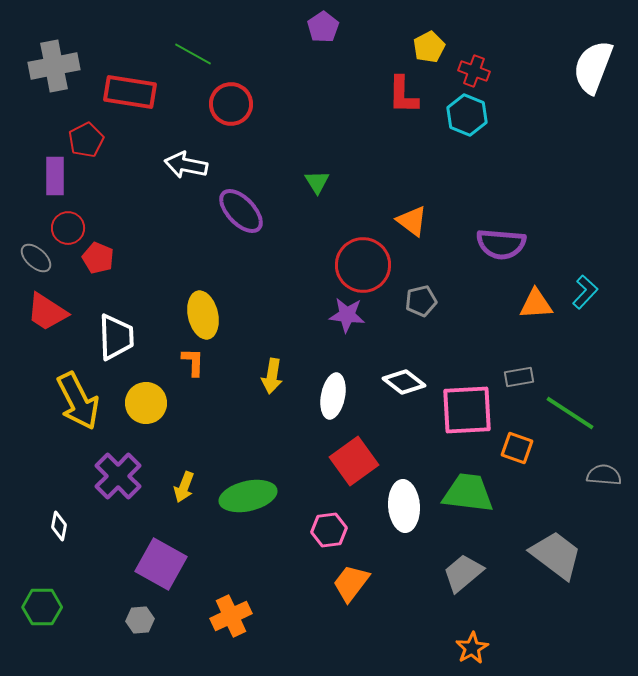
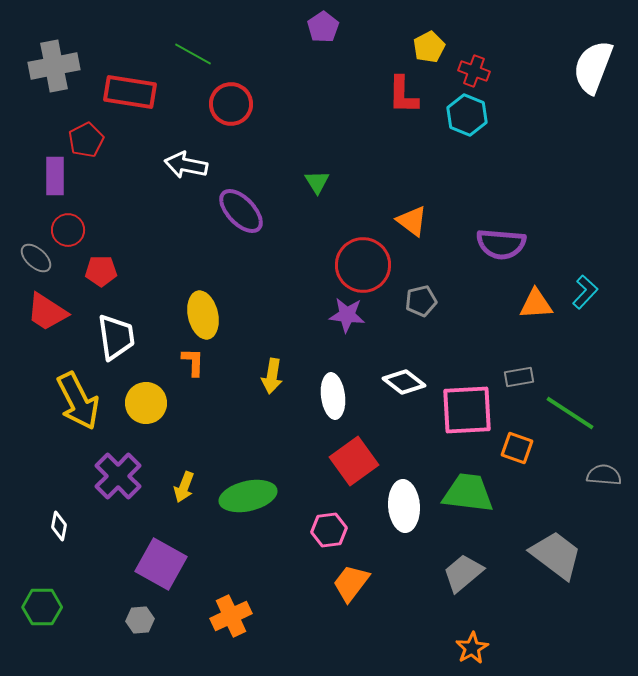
red circle at (68, 228): moved 2 px down
red pentagon at (98, 258): moved 3 px right, 13 px down; rotated 24 degrees counterclockwise
white trapezoid at (116, 337): rotated 6 degrees counterclockwise
white ellipse at (333, 396): rotated 18 degrees counterclockwise
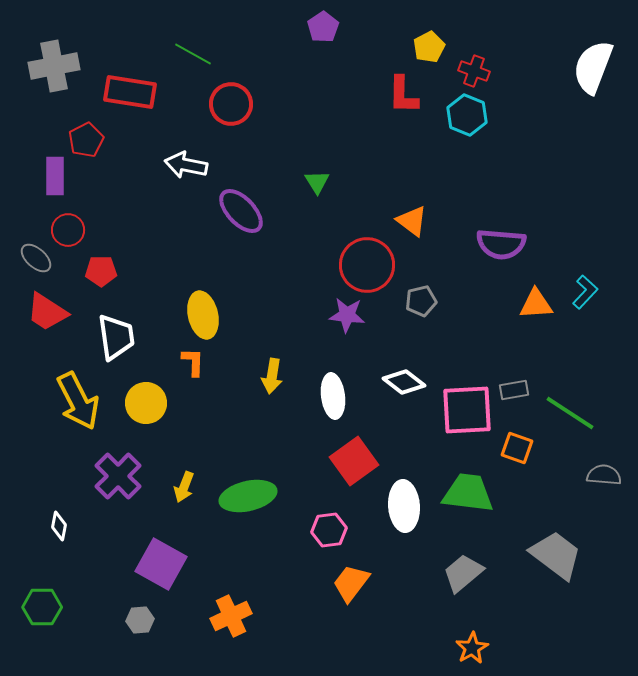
red circle at (363, 265): moved 4 px right
gray rectangle at (519, 377): moved 5 px left, 13 px down
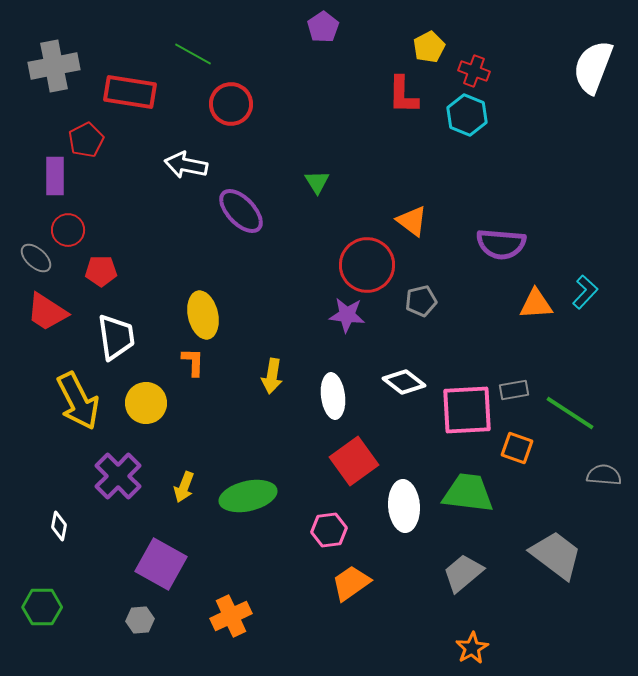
orange trapezoid at (351, 583): rotated 18 degrees clockwise
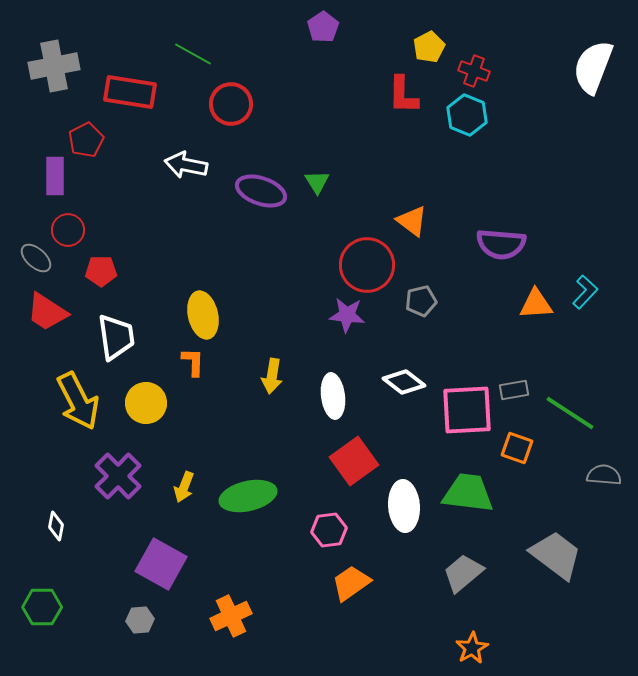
purple ellipse at (241, 211): moved 20 px right, 20 px up; rotated 27 degrees counterclockwise
white diamond at (59, 526): moved 3 px left
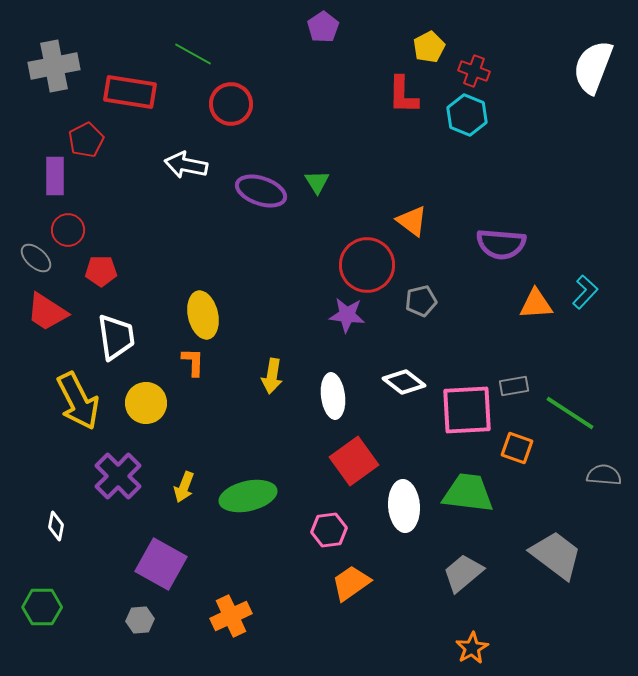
gray rectangle at (514, 390): moved 4 px up
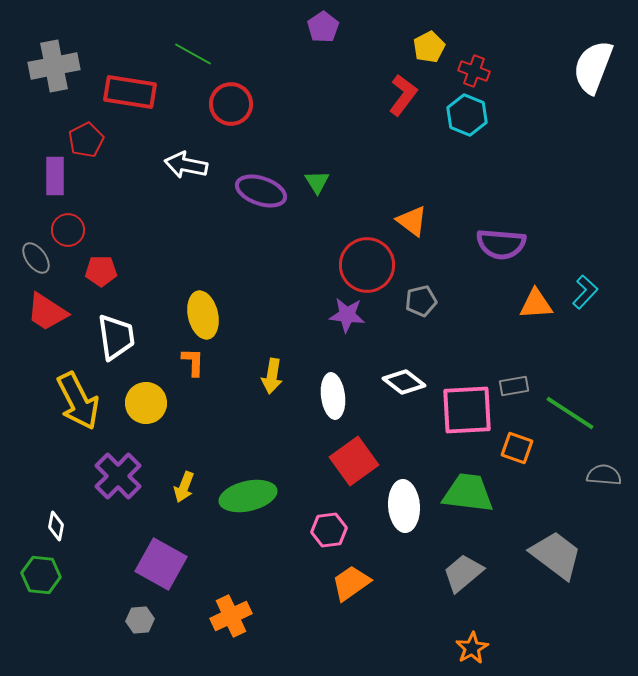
red L-shape at (403, 95): rotated 144 degrees counterclockwise
gray ellipse at (36, 258): rotated 12 degrees clockwise
green hexagon at (42, 607): moved 1 px left, 32 px up; rotated 6 degrees clockwise
